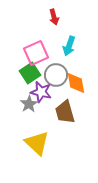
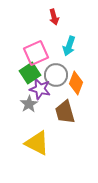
orange diamond: rotated 30 degrees clockwise
purple star: moved 1 px left, 3 px up
yellow triangle: rotated 16 degrees counterclockwise
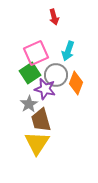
cyan arrow: moved 1 px left, 5 px down
purple star: moved 5 px right
brown trapezoid: moved 24 px left, 8 px down
yellow triangle: rotated 36 degrees clockwise
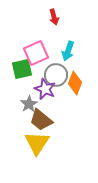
green square: moved 8 px left, 4 px up; rotated 20 degrees clockwise
orange diamond: moved 1 px left
purple star: rotated 10 degrees clockwise
brown trapezoid: rotated 35 degrees counterclockwise
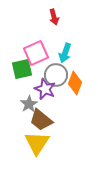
cyan arrow: moved 3 px left, 2 px down
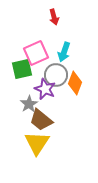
cyan arrow: moved 1 px left, 1 px up
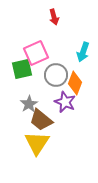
cyan arrow: moved 19 px right
purple star: moved 20 px right, 13 px down
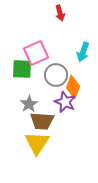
red arrow: moved 6 px right, 4 px up
green square: rotated 15 degrees clockwise
orange diamond: moved 2 px left, 4 px down
brown trapezoid: moved 1 px right, 1 px down; rotated 35 degrees counterclockwise
